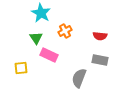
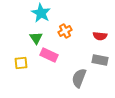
yellow square: moved 5 px up
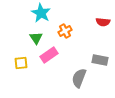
red semicircle: moved 3 px right, 14 px up
pink rectangle: rotated 60 degrees counterclockwise
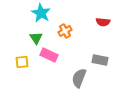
pink rectangle: rotated 60 degrees clockwise
yellow square: moved 1 px right, 1 px up
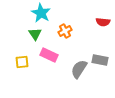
green triangle: moved 1 px left, 4 px up
gray semicircle: moved 9 px up; rotated 12 degrees clockwise
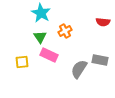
green triangle: moved 5 px right, 3 px down
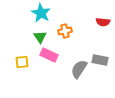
orange cross: rotated 16 degrees clockwise
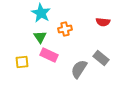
orange cross: moved 2 px up
gray rectangle: moved 1 px right, 2 px up; rotated 28 degrees clockwise
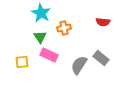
orange cross: moved 1 px left, 1 px up
gray semicircle: moved 4 px up
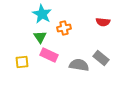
cyan star: moved 1 px right, 1 px down
gray semicircle: rotated 66 degrees clockwise
